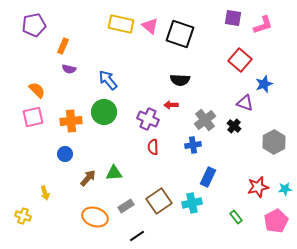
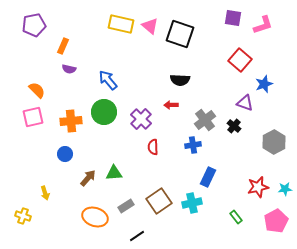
purple cross: moved 7 px left; rotated 20 degrees clockwise
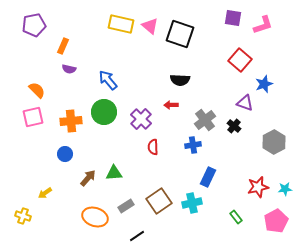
yellow arrow: rotated 72 degrees clockwise
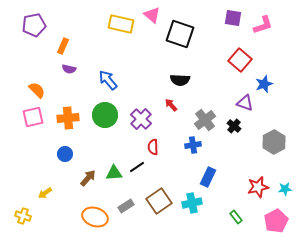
pink triangle: moved 2 px right, 11 px up
red arrow: rotated 48 degrees clockwise
green circle: moved 1 px right, 3 px down
orange cross: moved 3 px left, 3 px up
black line: moved 69 px up
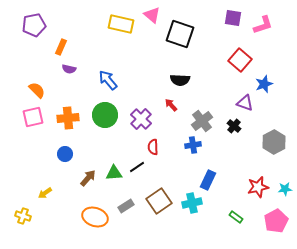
orange rectangle: moved 2 px left, 1 px down
gray cross: moved 3 px left, 1 px down
blue rectangle: moved 3 px down
green rectangle: rotated 16 degrees counterclockwise
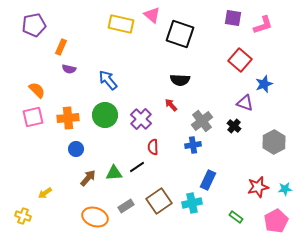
blue circle: moved 11 px right, 5 px up
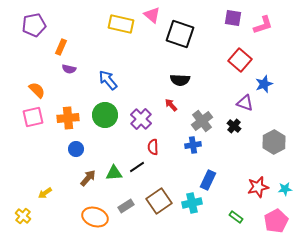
yellow cross: rotated 21 degrees clockwise
